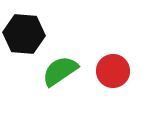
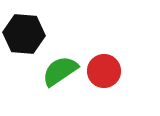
red circle: moved 9 px left
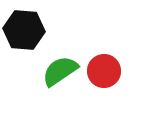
black hexagon: moved 4 px up
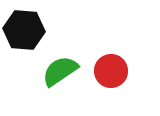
red circle: moved 7 px right
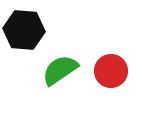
green semicircle: moved 1 px up
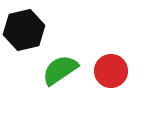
black hexagon: rotated 18 degrees counterclockwise
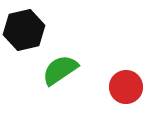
red circle: moved 15 px right, 16 px down
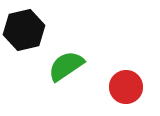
green semicircle: moved 6 px right, 4 px up
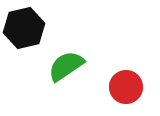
black hexagon: moved 2 px up
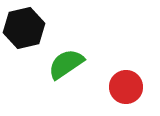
green semicircle: moved 2 px up
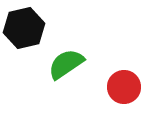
red circle: moved 2 px left
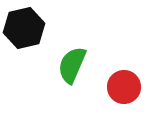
green semicircle: moved 6 px right, 1 px down; rotated 33 degrees counterclockwise
